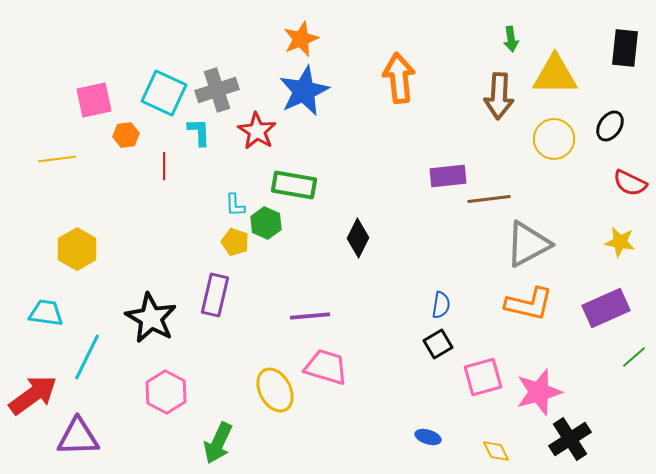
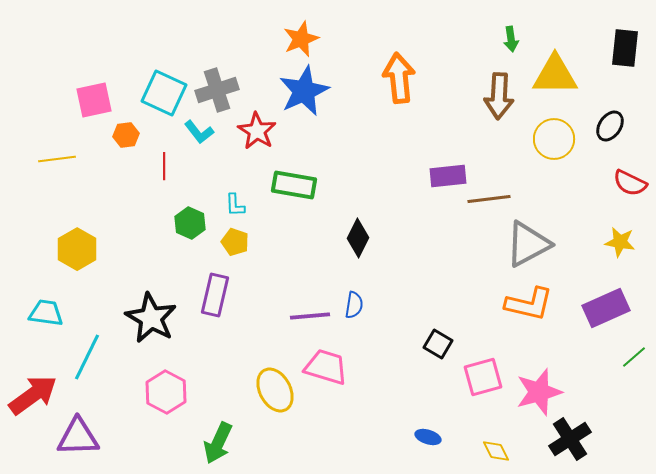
cyan L-shape at (199, 132): rotated 144 degrees clockwise
green hexagon at (266, 223): moved 76 px left
blue semicircle at (441, 305): moved 87 px left
black square at (438, 344): rotated 28 degrees counterclockwise
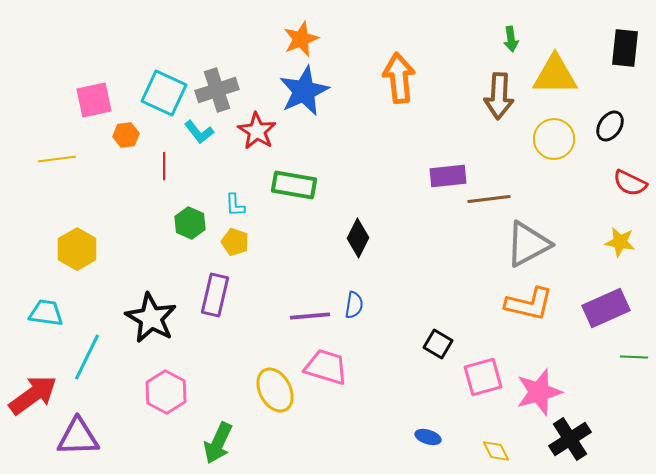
green line at (634, 357): rotated 44 degrees clockwise
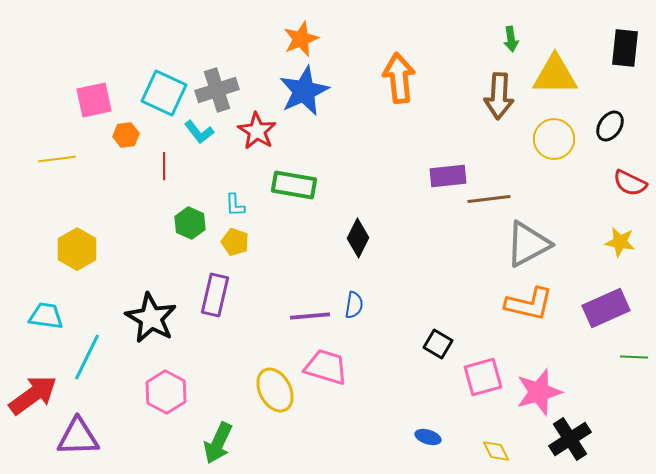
cyan trapezoid at (46, 313): moved 3 px down
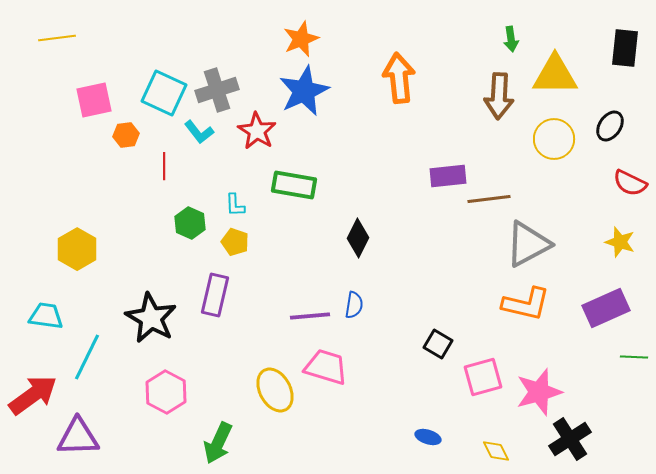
yellow line at (57, 159): moved 121 px up
yellow star at (620, 242): rotated 8 degrees clockwise
orange L-shape at (529, 304): moved 3 px left
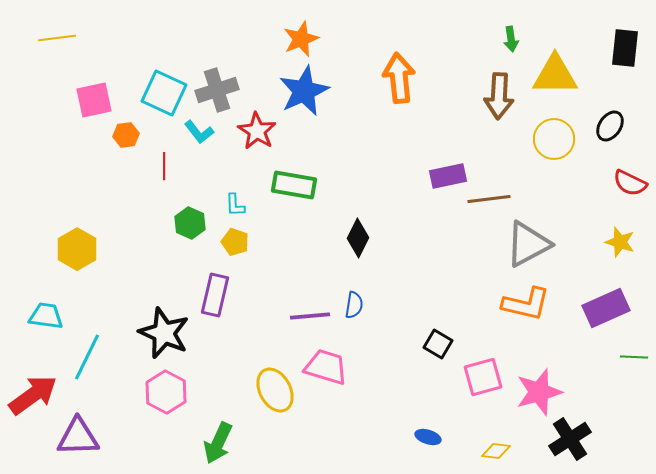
purple rectangle at (448, 176): rotated 6 degrees counterclockwise
black star at (151, 318): moved 13 px right, 15 px down; rotated 6 degrees counterclockwise
yellow diamond at (496, 451): rotated 56 degrees counterclockwise
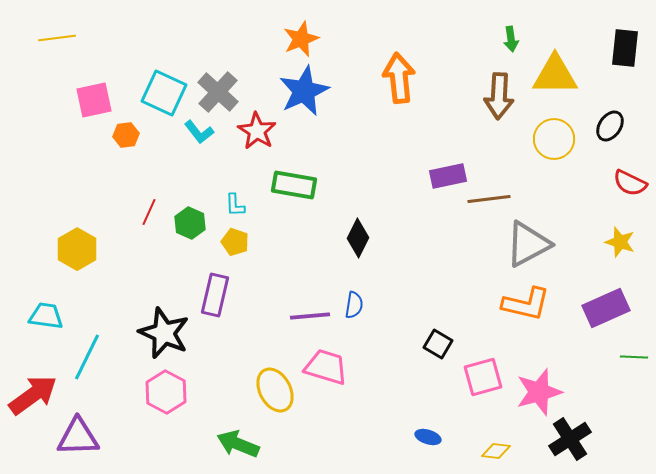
gray cross at (217, 90): moved 1 px right, 2 px down; rotated 30 degrees counterclockwise
red line at (164, 166): moved 15 px left, 46 px down; rotated 24 degrees clockwise
green arrow at (218, 443): moved 20 px right, 1 px down; rotated 87 degrees clockwise
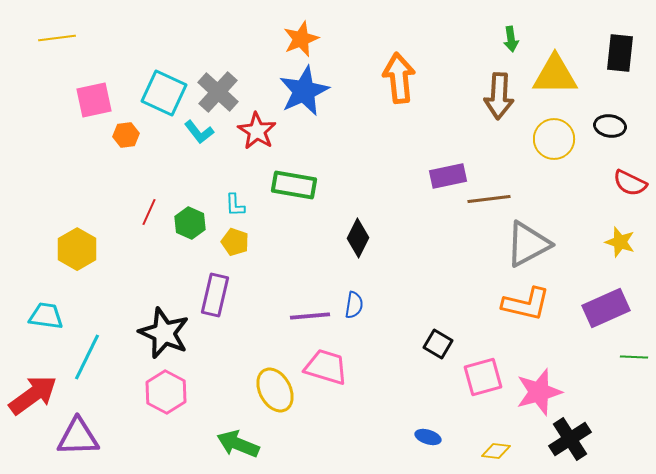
black rectangle at (625, 48): moved 5 px left, 5 px down
black ellipse at (610, 126): rotated 64 degrees clockwise
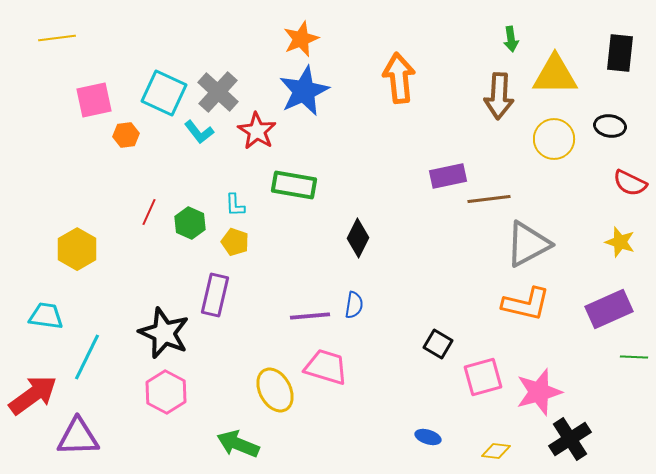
purple rectangle at (606, 308): moved 3 px right, 1 px down
